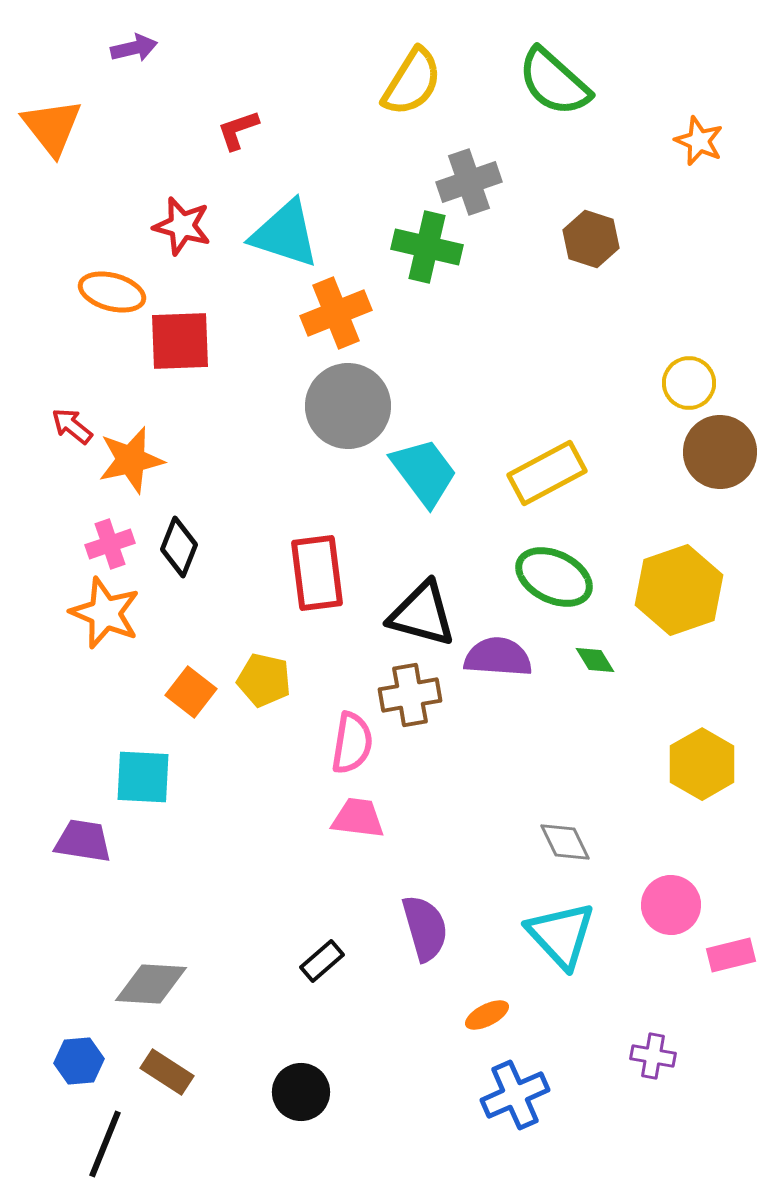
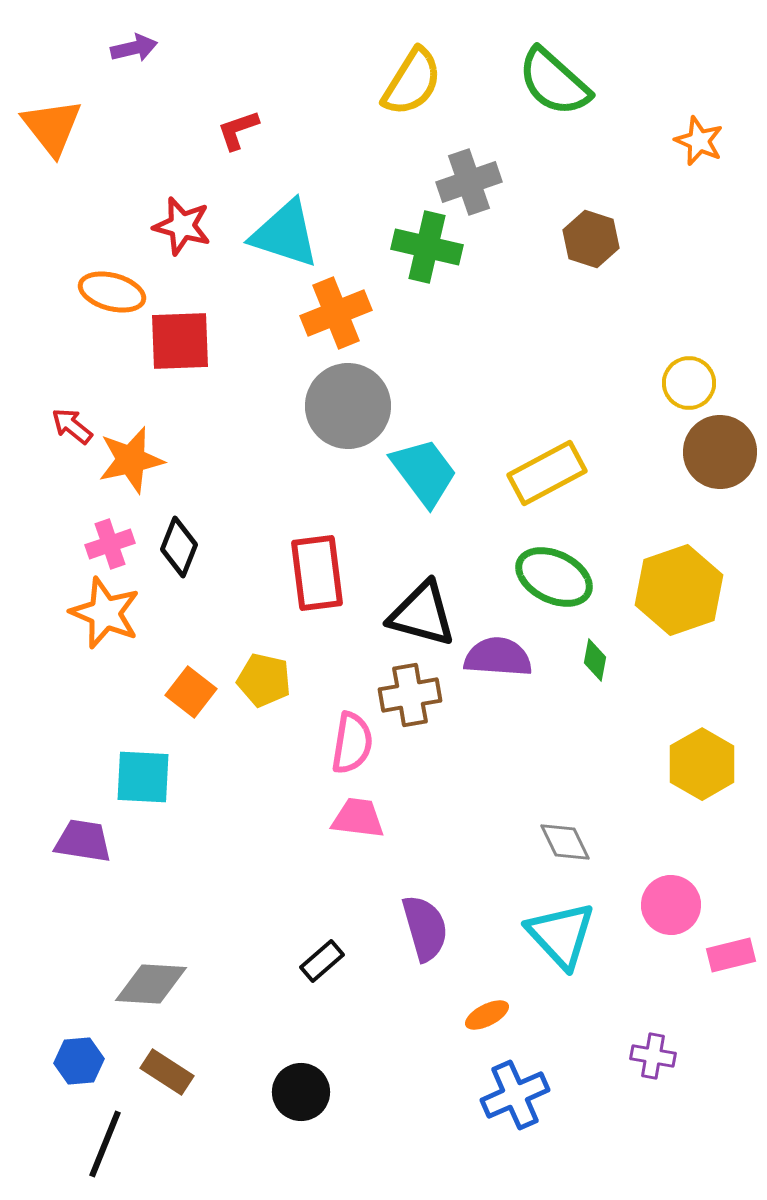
green diamond at (595, 660): rotated 42 degrees clockwise
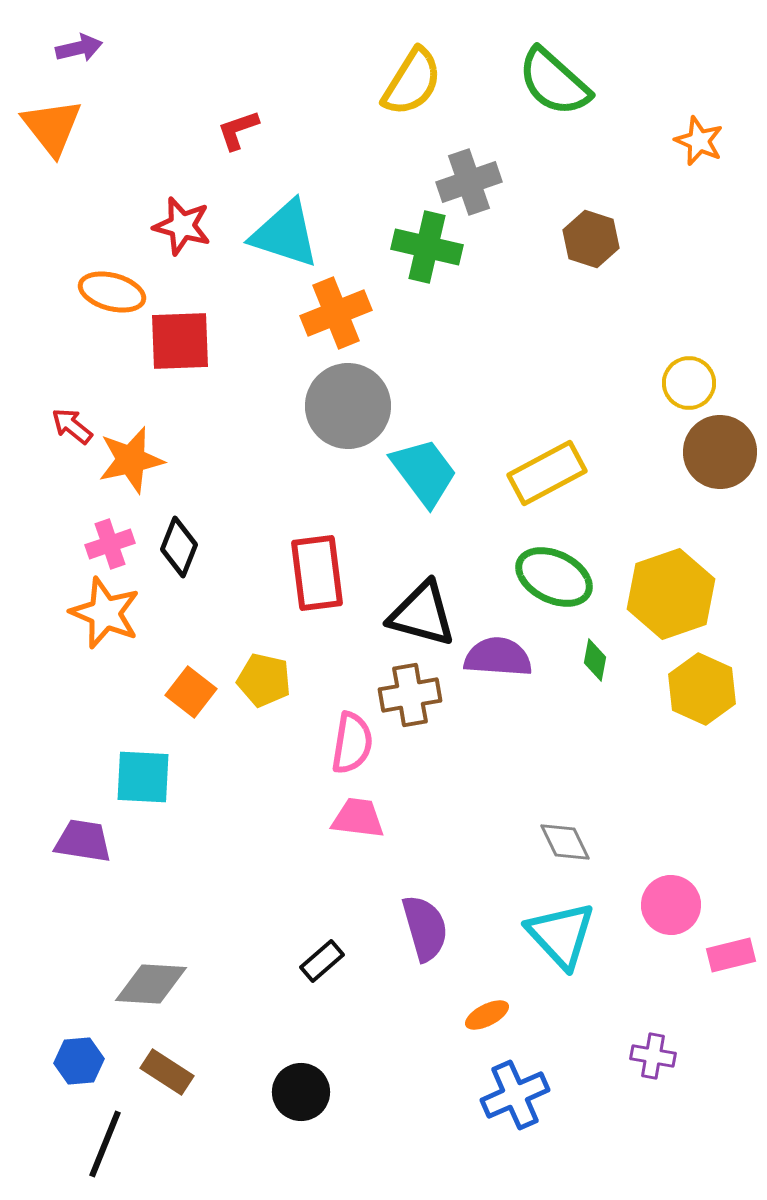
purple arrow at (134, 48): moved 55 px left
yellow hexagon at (679, 590): moved 8 px left, 4 px down
yellow hexagon at (702, 764): moved 75 px up; rotated 6 degrees counterclockwise
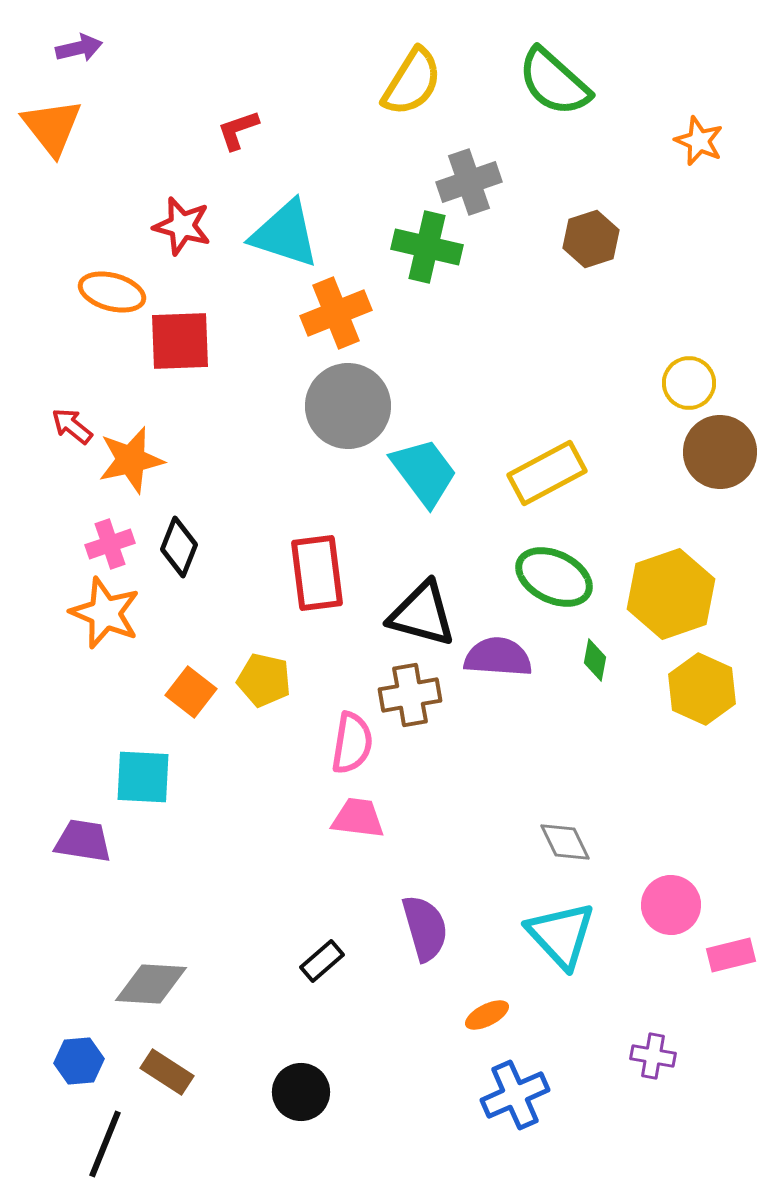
brown hexagon at (591, 239): rotated 24 degrees clockwise
